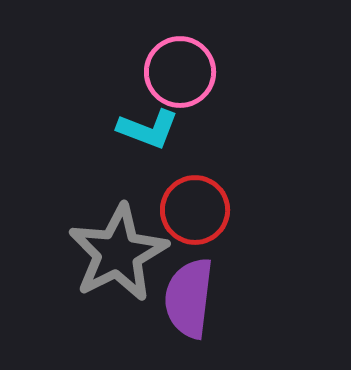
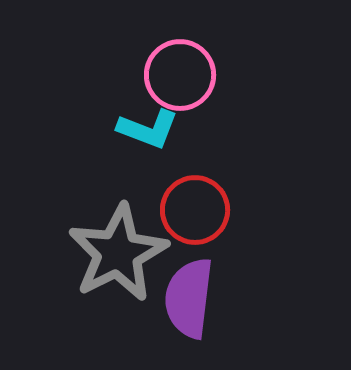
pink circle: moved 3 px down
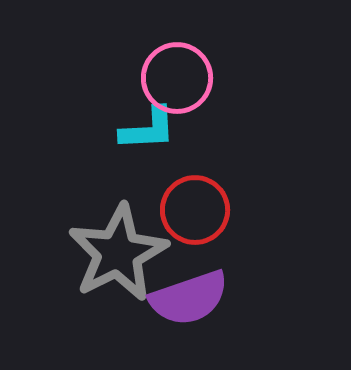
pink circle: moved 3 px left, 3 px down
cyan L-shape: rotated 24 degrees counterclockwise
purple semicircle: rotated 116 degrees counterclockwise
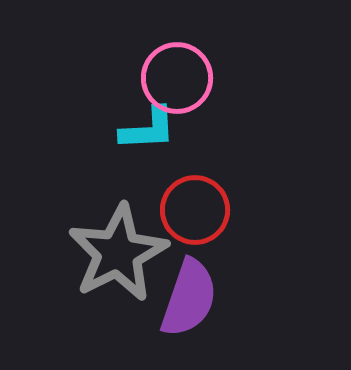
purple semicircle: rotated 52 degrees counterclockwise
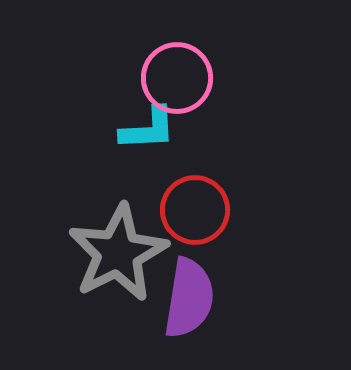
purple semicircle: rotated 10 degrees counterclockwise
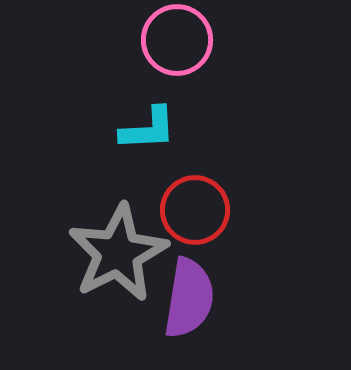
pink circle: moved 38 px up
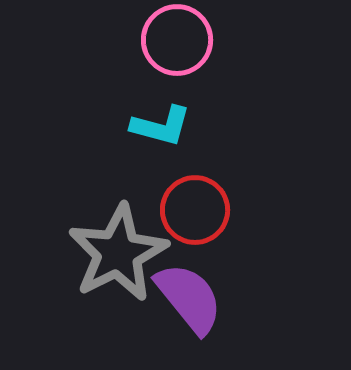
cyan L-shape: moved 13 px right, 3 px up; rotated 18 degrees clockwise
purple semicircle: rotated 48 degrees counterclockwise
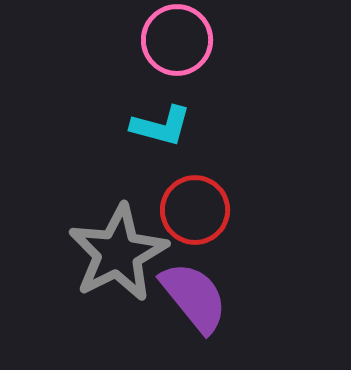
purple semicircle: moved 5 px right, 1 px up
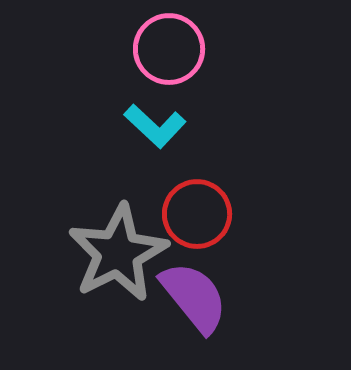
pink circle: moved 8 px left, 9 px down
cyan L-shape: moved 6 px left; rotated 28 degrees clockwise
red circle: moved 2 px right, 4 px down
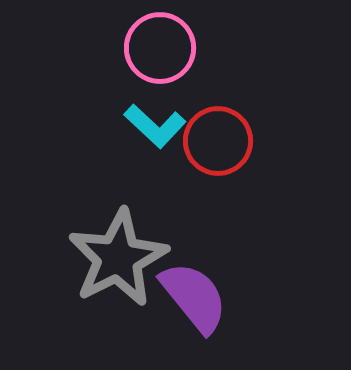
pink circle: moved 9 px left, 1 px up
red circle: moved 21 px right, 73 px up
gray star: moved 5 px down
